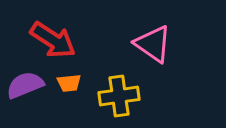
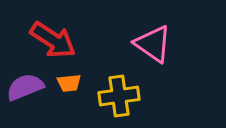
purple semicircle: moved 2 px down
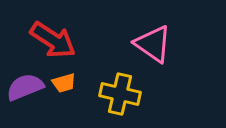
orange trapezoid: moved 5 px left; rotated 10 degrees counterclockwise
yellow cross: moved 1 px right, 2 px up; rotated 21 degrees clockwise
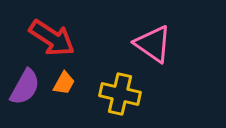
red arrow: moved 1 px left, 2 px up
orange trapezoid: rotated 45 degrees counterclockwise
purple semicircle: rotated 141 degrees clockwise
